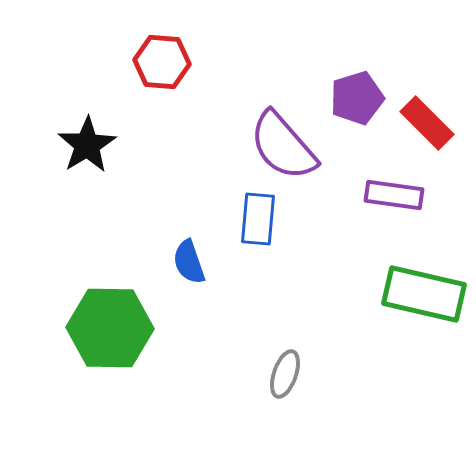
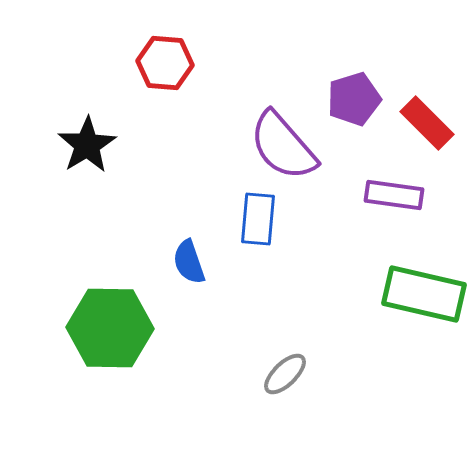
red hexagon: moved 3 px right, 1 px down
purple pentagon: moved 3 px left, 1 px down
gray ellipse: rotated 27 degrees clockwise
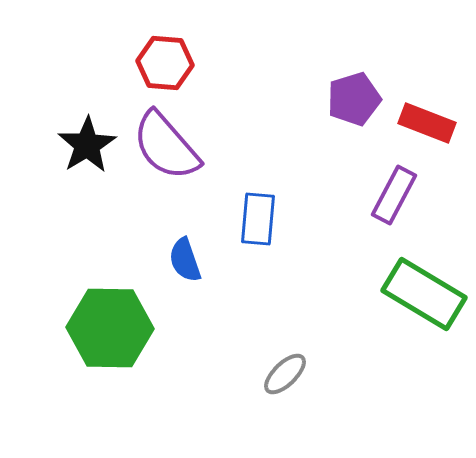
red rectangle: rotated 24 degrees counterclockwise
purple semicircle: moved 117 px left
purple rectangle: rotated 70 degrees counterclockwise
blue semicircle: moved 4 px left, 2 px up
green rectangle: rotated 18 degrees clockwise
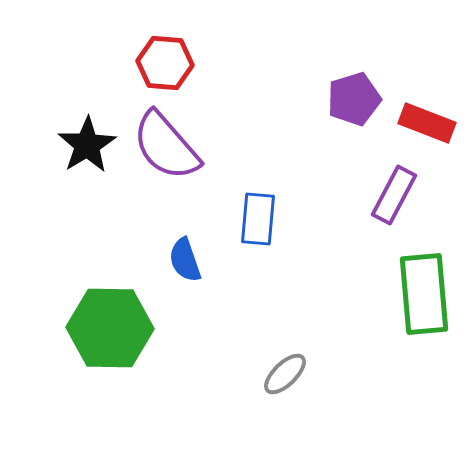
green rectangle: rotated 54 degrees clockwise
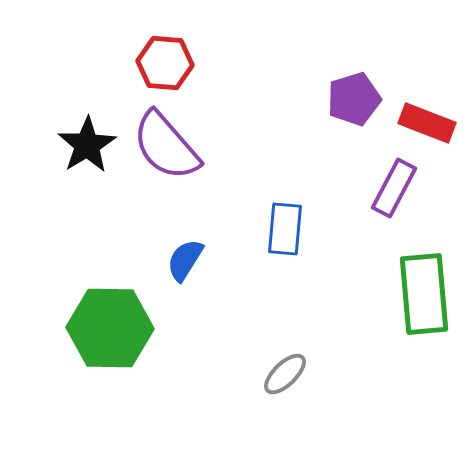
purple rectangle: moved 7 px up
blue rectangle: moved 27 px right, 10 px down
blue semicircle: rotated 51 degrees clockwise
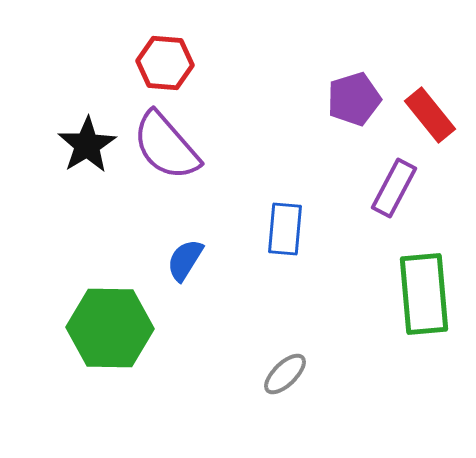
red rectangle: moved 3 px right, 8 px up; rotated 30 degrees clockwise
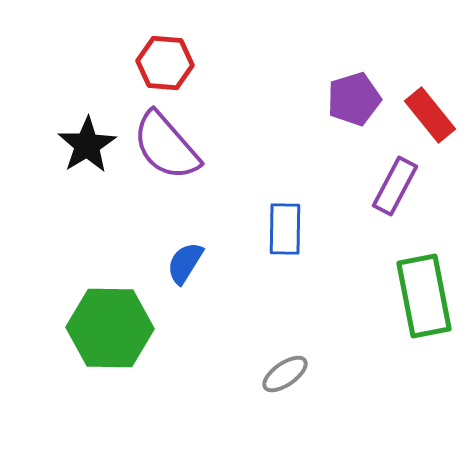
purple rectangle: moved 1 px right, 2 px up
blue rectangle: rotated 4 degrees counterclockwise
blue semicircle: moved 3 px down
green rectangle: moved 2 px down; rotated 6 degrees counterclockwise
gray ellipse: rotated 9 degrees clockwise
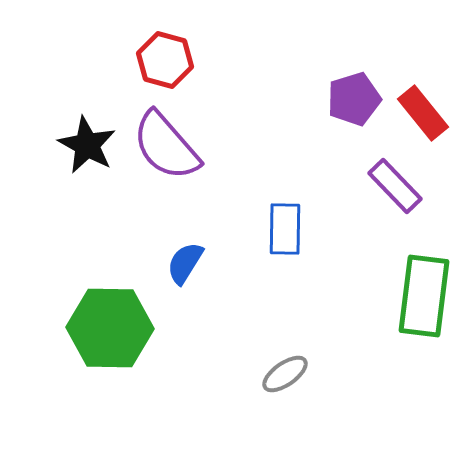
red hexagon: moved 3 px up; rotated 10 degrees clockwise
red rectangle: moved 7 px left, 2 px up
black star: rotated 12 degrees counterclockwise
purple rectangle: rotated 72 degrees counterclockwise
green rectangle: rotated 18 degrees clockwise
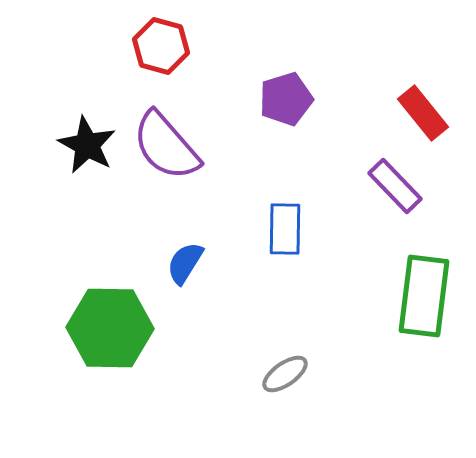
red hexagon: moved 4 px left, 14 px up
purple pentagon: moved 68 px left
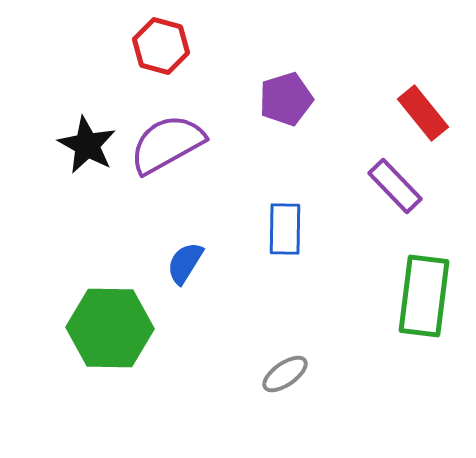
purple semicircle: moved 1 px right, 2 px up; rotated 102 degrees clockwise
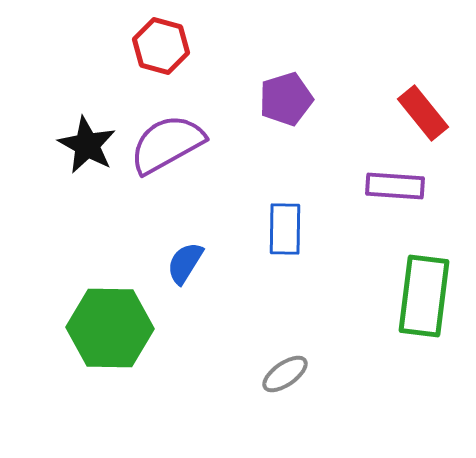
purple rectangle: rotated 42 degrees counterclockwise
